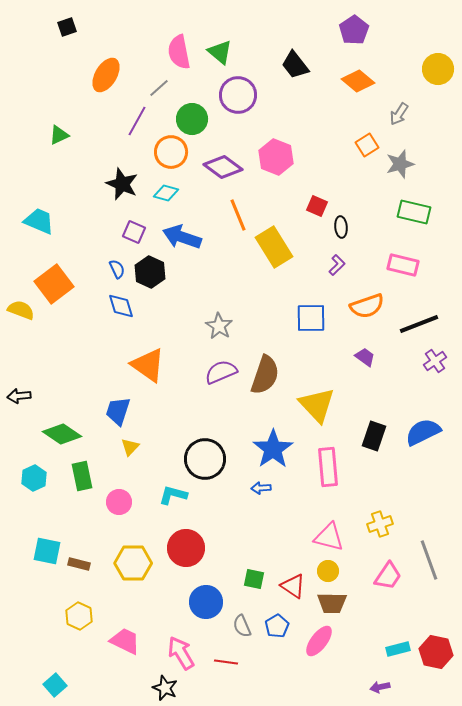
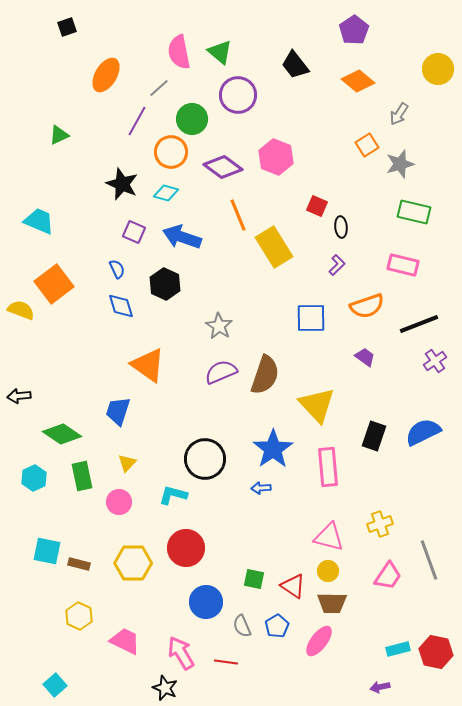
black hexagon at (150, 272): moved 15 px right, 12 px down
yellow triangle at (130, 447): moved 3 px left, 16 px down
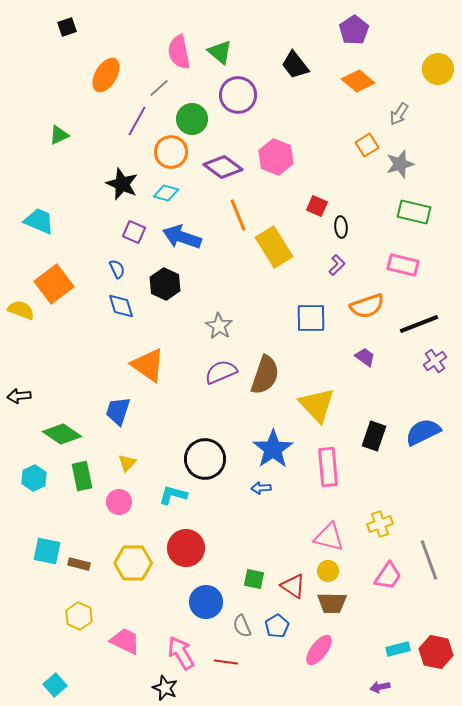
pink ellipse at (319, 641): moved 9 px down
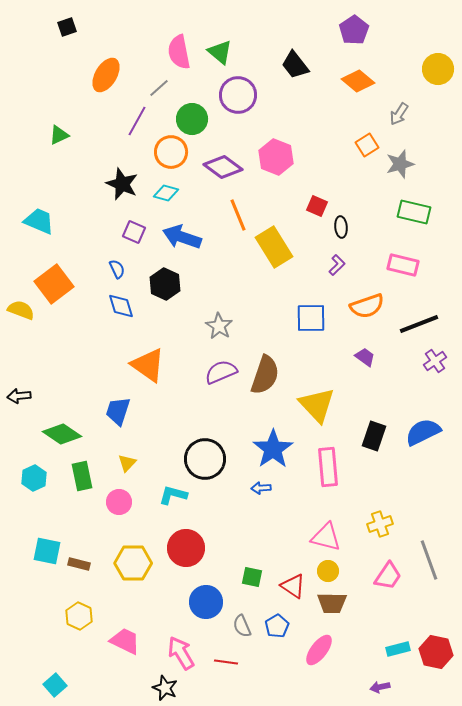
pink triangle at (329, 537): moved 3 px left
green square at (254, 579): moved 2 px left, 2 px up
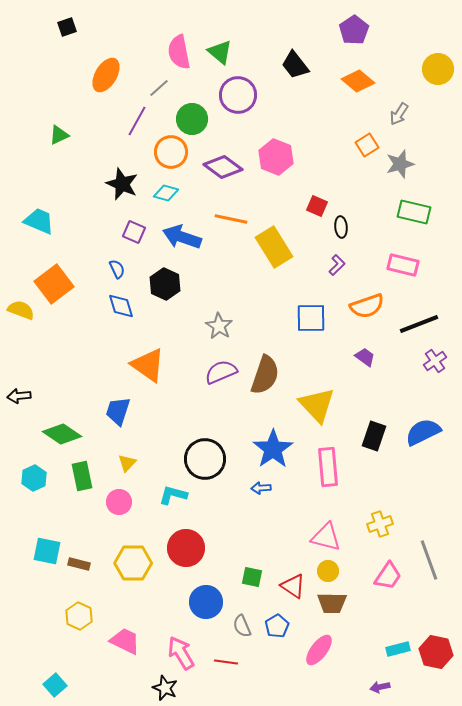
orange line at (238, 215): moved 7 px left, 4 px down; rotated 56 degrees counterclockwise
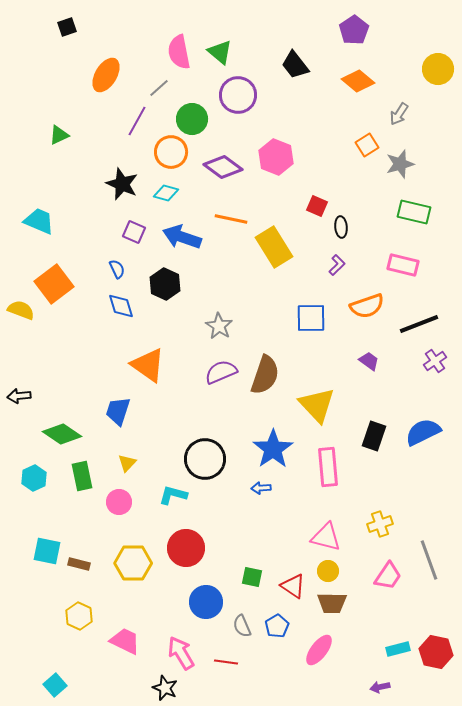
purple trapezoid at (365, 357): moved 4 px right, 4 px down
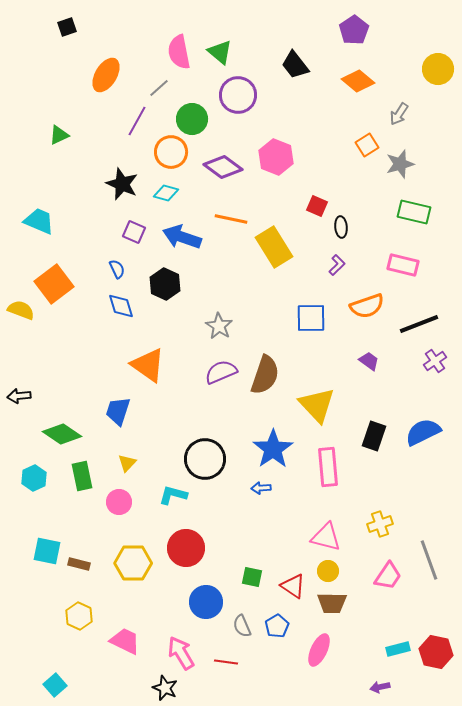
pink ellipse at (319, 650): rotated 12 degrees counterclockwise
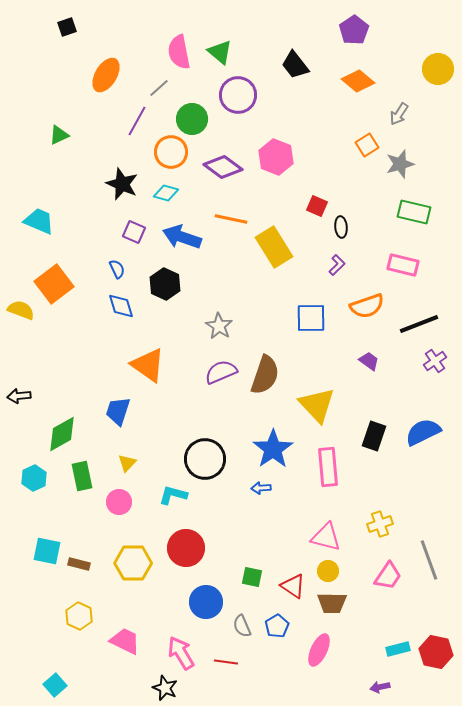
green diamond at (62, 434): rotated 63 degrees counterclockwise
